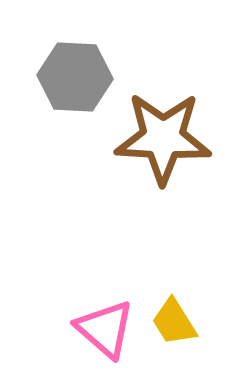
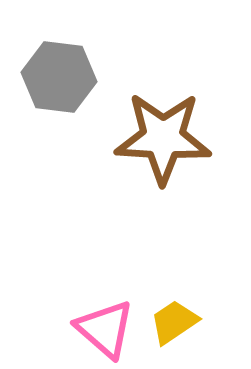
gray hexagon: moved 16 px left; rotated 4 degrees clockwise
yellow trapezoid: rotated 88 degrees clockwise
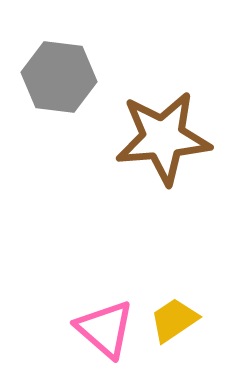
brown star: rotated 8 degrees counterclockwise
yellow trapezoid: moved 2 px up
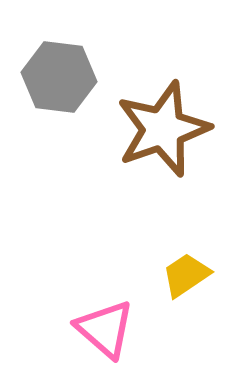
brown star: moved 9 px up; rotated 14 degrees counterclockwise
yellow trapezoid: moved 12 px right, 45 px up
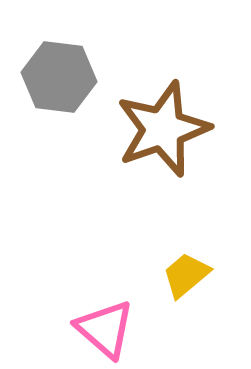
yellow trapezoid: rotated 6 degrees counterclockwise
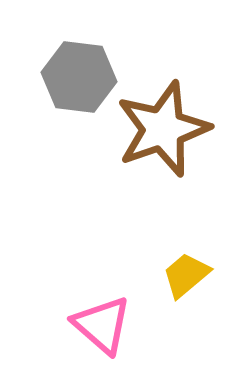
gray hexagon: moved 20 px right
pink triangle: moved 3 px left, 4 px up
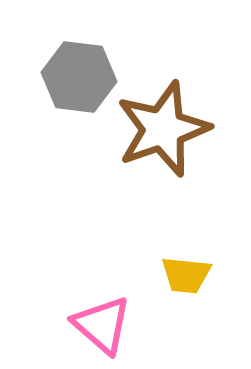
yellow trapezoid: rotated 134 degrees counterclockwise
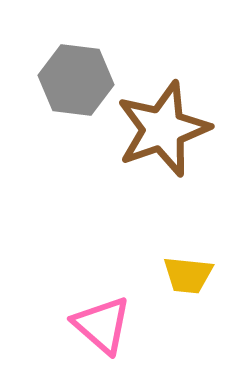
gray hexagon: moved 3 px left, 3 px down
yellow trapezoid: moved 2 px right
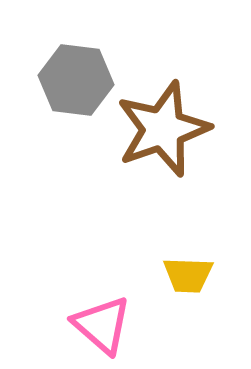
yellow trapezoid: rotated 4 degrees counterclockwise
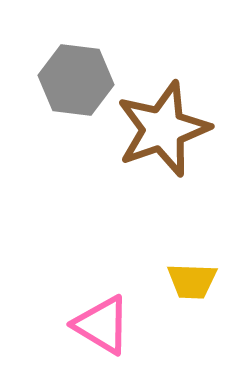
yellow trapezoid: moved 4 px right, 6 px down
pink triangle: rotated 10 degrees counterclockwise
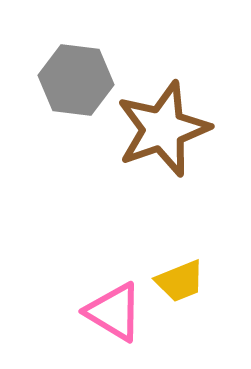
yellow trapezoid: moved 12 px left; rotated 24 degrees counterclockwise
pink triangle: moved 12 px right, 13 px up
